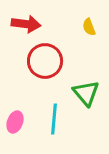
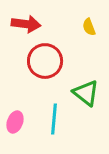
green triangle: rotated 12 degrees counterclockwise
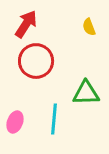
red arrow: rotated 64 degrees counterclockwise
red circle: moved 9 px left
green triangle: rotated 40 degrees counterclockwise
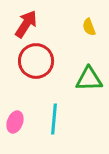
green triangle: moved 3 px right, 14 px up
